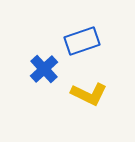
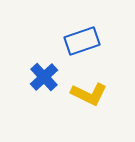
blue cross: moved 8 px down
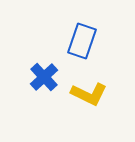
blue rectangle: rotated 52 degrees counterclockwise
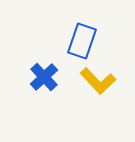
yellow L-shape: moved 9 px right, 13 px up; rotated 21 degrees clockwise
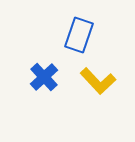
blue rectangle: moved 3 px left, 6 px up
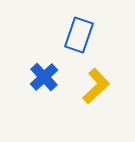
yellow L-shape: moved 2 px left, 5 px down; rotated 90 degrees counterclockwise
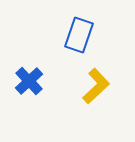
blue cross: moved 15 px left, 4 px down
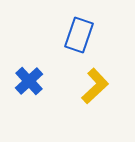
yellow L-shape: moved 1 px left
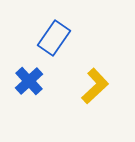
blue rectangle: moved 25 px left, 3 px down; rotated 16 degrees clockwise
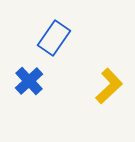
yellow L-shape: moved 14 px right
